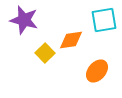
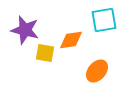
purple star: moved 1 px right, 10 px down
yellow square: rotated 36 degrees counterclockwise
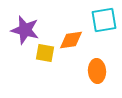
orange ellipse: rotated 45 degrees counterclockwise
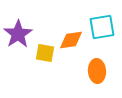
cyan square: moved 2 px left, 7 px down
purple star: moved 7 px left, 4 px down; rotated 24 degrees clockwise
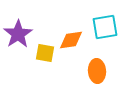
cyan square: moved 3 px right
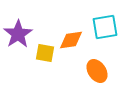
orange ellipse: rotated 30 degrees counterclockwise
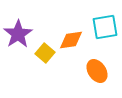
yellow square: rotated 30 degrees clockwise
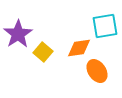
cyan square: moved 1 px up
orange diamond: moved 8 px right, 8 px down
yellow square: moved 2 px left, 1 px up
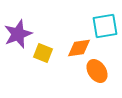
purple star: rotated 12 degrees clockwise
yellow square: moved 1 px down; rotated 18 degrees counterclockwise
